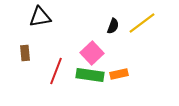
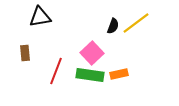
yellow line: moved 6 px left
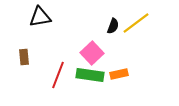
brown rectangle: moved 1 px left, 4 px down
red line: moved 2 px right, 4 px down
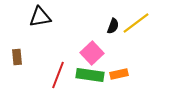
brown rectangle: moved 7 px left
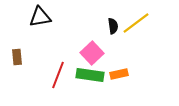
black semicircle: rotated 28 degrees counterclockwise
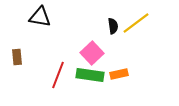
black triangle: rotated 20 degrees clockwise
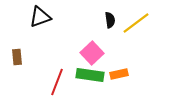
black triangle: rotated 30 degrees counterclockwise
black semicircle: moved 3 px left, 6 px up
red line: moved 1 px left, 7 px down
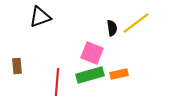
black semicircle: moved 2 px right, 8 px down
pink square: rotated 25 degrees counterclockwise
brown rectangle: moved 9 px down
green rectangle: rotated 24 degrees counterclockwise
red line: rotated 16 degrees counterclockwise
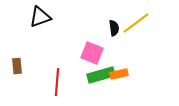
black semicircle: moved 2 px right
green rectangle: moved 11 px right
